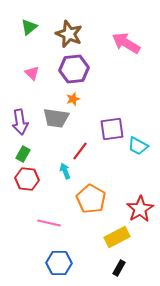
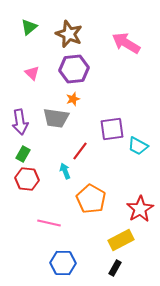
yellow rectangle: moved 4 px right, 3 px down
blue hexagon: moved 4 px right
black rectangle: moved 4 px left
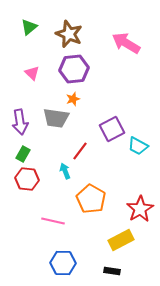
purple square: rotated 20 degrees counterclockwise
pink line: moved 4 px right, 2 px up
black rectangle: moved 3 px left, 3 px down; rotated 70 degrees clockwise
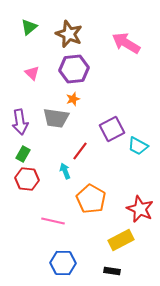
red star: rotated 16 degrees counterclockwise
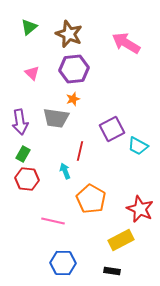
red line: rotated 24 degrees counterclockwise
